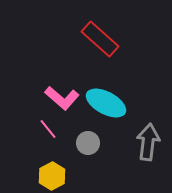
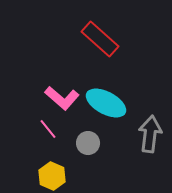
gray arrow: moved 2 px right, 8 px up
yellow hexagon: rotated 8 degrees counterclockwise
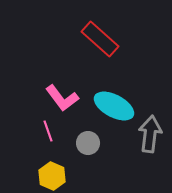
pink L-shape: rotated 12 degrees clockwise
cyan ellipse: moved 8 px right, 3 px down
pink line: moved 2 px down; rotated 20 degrees clockwise
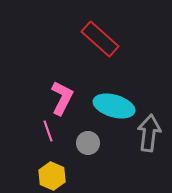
pink L-shape: rotated 116 degrees counterclockwise
cyan ellipse: rotated 12 degrees counterclockwise
gray arrow: moved 1 px left, 1 px up
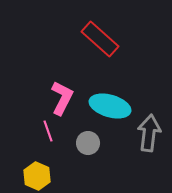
cyan ellipse: moved 4 px left
yellow hexagon: moved 15 px left
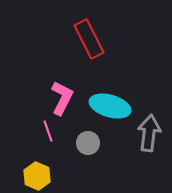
red rectangle: moved 11 px left; rotated 21 degrees clockwise
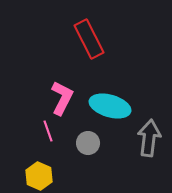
gray arrow: moved 5 px down
yellow hexagon: moved 2 px right
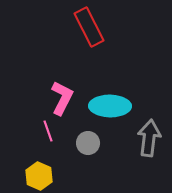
red rectangle: moved 12 px up
cyan ellipse: rotated 15 degrees counterclockwise
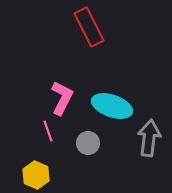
cyan ellipse: moved 2 px right; rotated 18 degrees clockwise
yellow hexagon: moved 3 px left, 1 px up
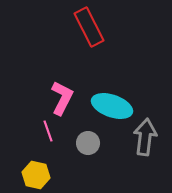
gray arrow: moved 4 px left, 1 px up
yellow hexagon: rotated 12 degrees counterclockwise
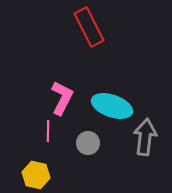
pink line: rotated 20 degrees clockwise
